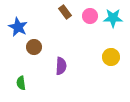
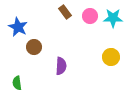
green semicircle: moved 4 px left
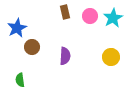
brown rectangle: rotated 24 degrees clockwise
cyan star: rotated 30 degrees counterclockwise
blue star: moved 1 px left, 1 px down; rotated 18 degrees clockwise
brown circle: moved 2 px left
purple semicircle: moved 4 px right, 10 px up
green semicircle: moved 3 px right, 3 px up
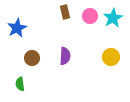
brown circle: moved 11 px down
green semicircle: moved 4 px down
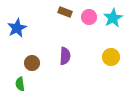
brown rectangle: rotated 56 degrees counterclockwise
pink circle: moved 1 px left, 1 px down
brown circle: moved 5 px down
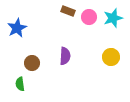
brown rectangle: moved 3 px right, 1 px up
cyan star: rotated 12 degrees clockwise
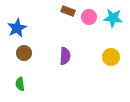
cyan star: rotated 24 degrees clockwise
brown circle: moved 8 px left, 10 px up
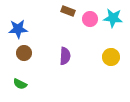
pink circle: moved 1 px right, 2 px down
blue star: moved 1 px right, 1 px down; rotated 24 degrees clockwise
green semicircle: rotated 56 degrees counterclockwise
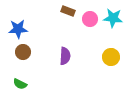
brown circle: moved 1 px left, 1 px up
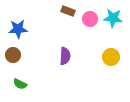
brown circle: moved 10 px left, 3 px down
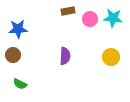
brown rectangle: rotated 32 degrees counterclockwise
